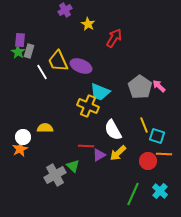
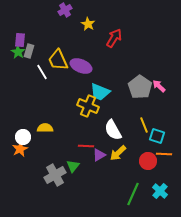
yellow trapezoid: moved 1 px up
green triangle: rotated 24 degrees clockwise
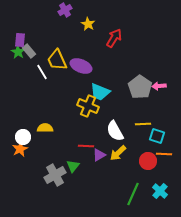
gray rectangle: rotated 56 degrees counterclockwise
yellow trapezoid: moved 1 px left
pink arrow: rotated 48 degrees counterclockwise
yellow line: moved 1 px left, 1 px up; rotated 70 degrees counterclockwise
white semicircle: moved 2 px right, 1 px down
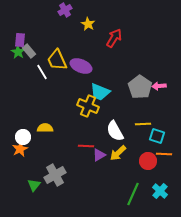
green triangle: moved 39 px left, 19 px down
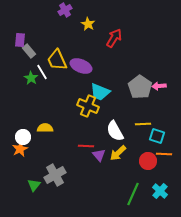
green star: moved 13 px right, 26 px down
purple triangle: rotated 40 degrees counterclockwise
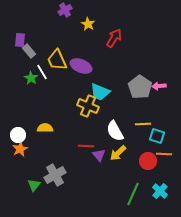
white circle: moved 5 px left, 2 px up
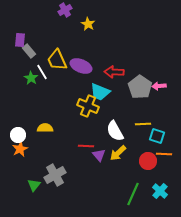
red arrow: moved 34 px down; rotated 120 degrees counterclockwise
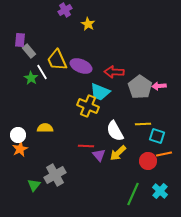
orange line: rotated 14 degrees counterclockwise
